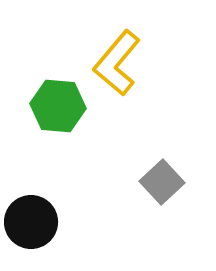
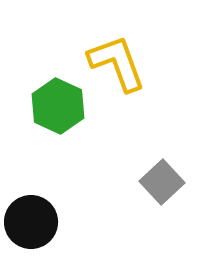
yellow L-shape: rotated 120 degrees clockwise
green hexagon: rotated 20 degrees clockwise
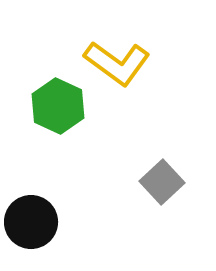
yellow L-shape: rotated 146 degrees clockwise
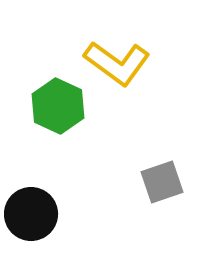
gray square: rotated 24 degrees clockwise
black circle: moved 8 px up
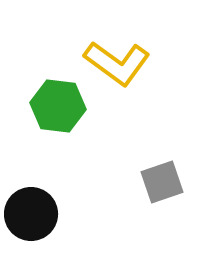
green hexagon: rotated 18 degrees counterclockwise
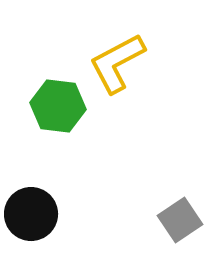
yellow L-shape: rotated 116 degrees clockwise
gray square: moved 18 px right, 38 px down; rotated 15 degrees counterclockwise
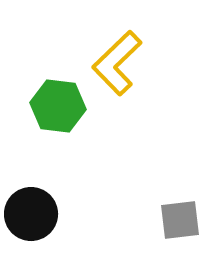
yellow L-shape: rotated 16 degrees counterclockwise
gray square: rotated 27 degrees clockwise
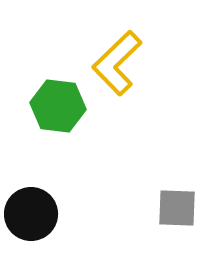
gray square: moved 3 px left, 12 px up; rotated 9 degrees clockwise
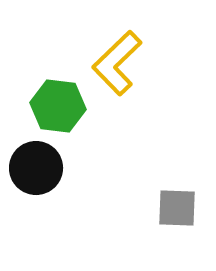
black circle: moved 5 px right, 46 px up
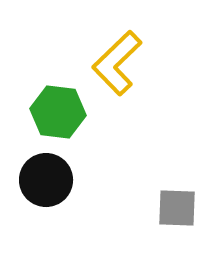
green hexagon: moved 6 px down
black circle: moved 10 px right, 12 px down
